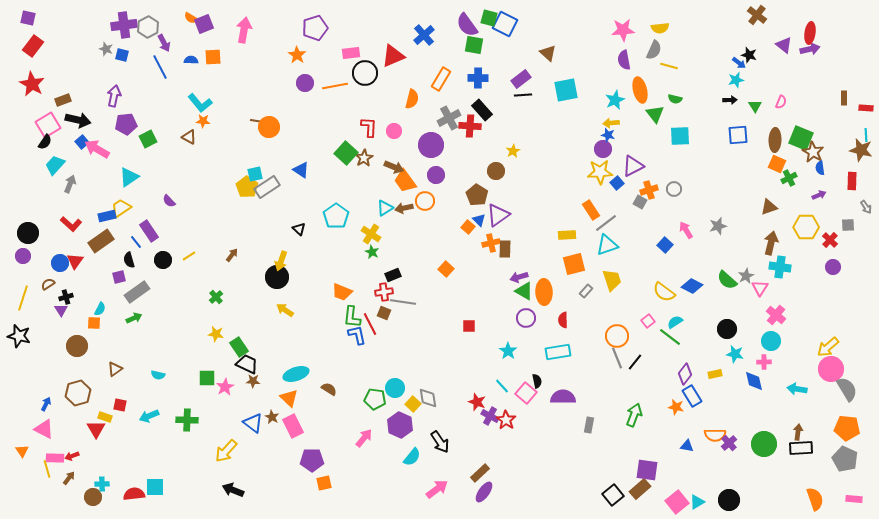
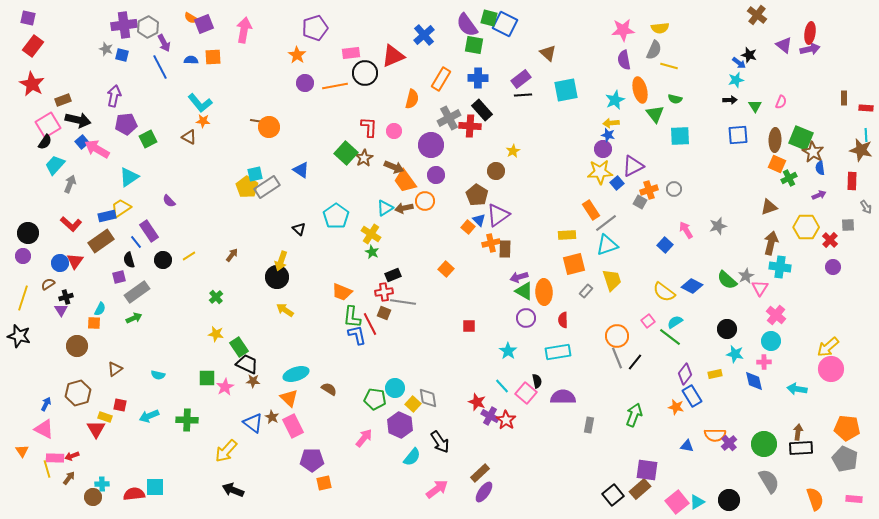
gray semicircle at (847, 389): moved 78 px left, 92 px down
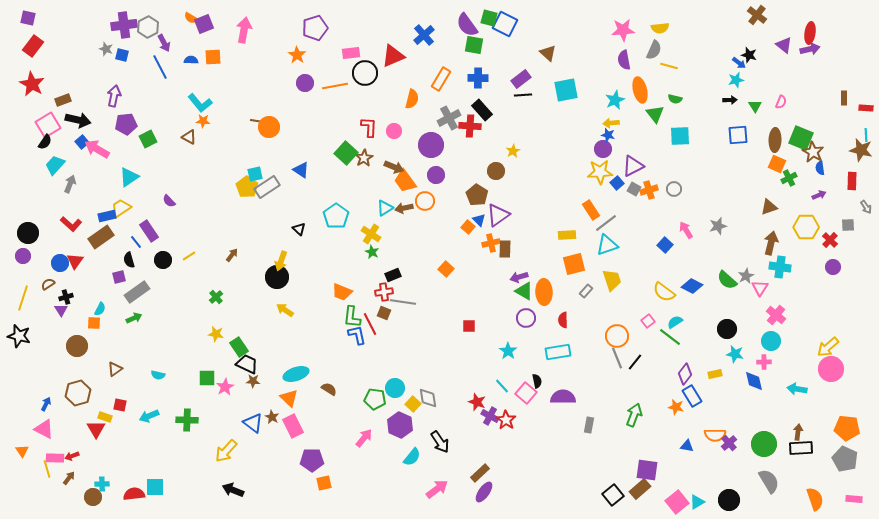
gray square at (640, 202): moved 6 px left, 13 px up
brown rectangle at (101, 241): moved 4 px up
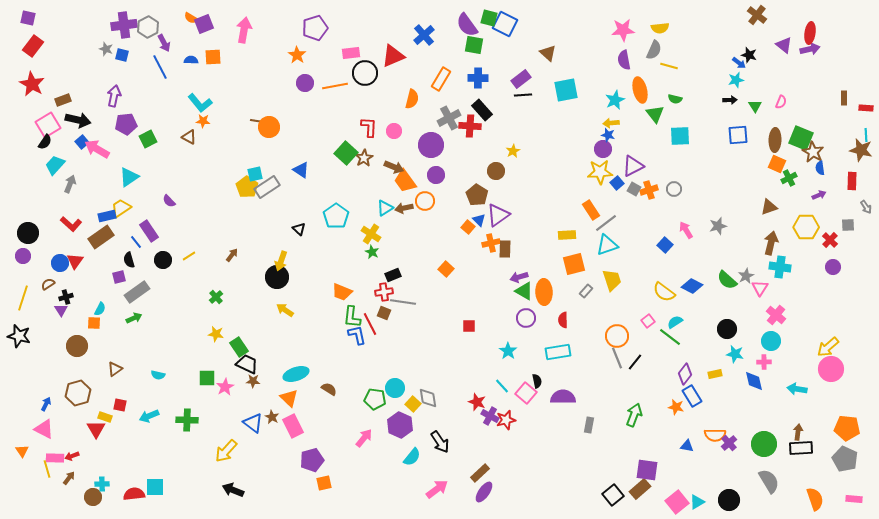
red star at (506, 420): rotated 24 degrees clockwise
purple pentagon at (312, 460): rotated 15 degrees counterclockwise
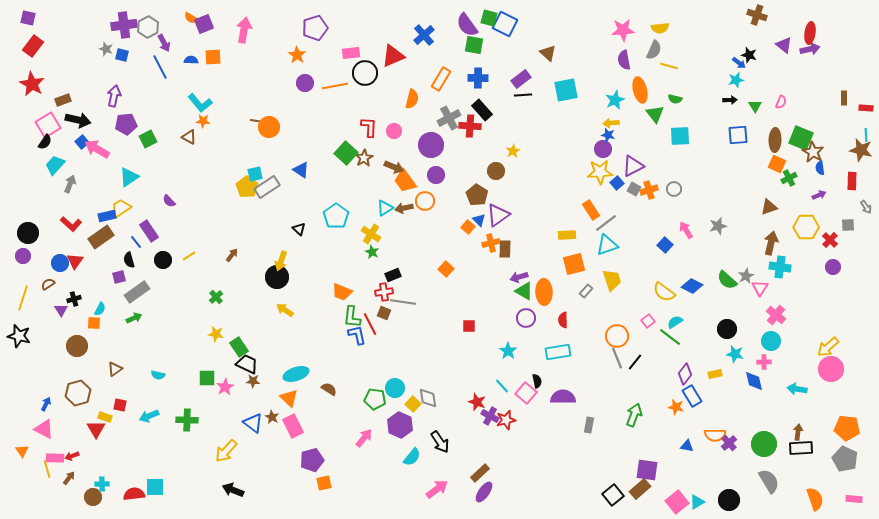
brown cross at (757, 15): rotated 18 degrees counterclockwise
black cross at (66, 297): moved 8 px right, 2 px down
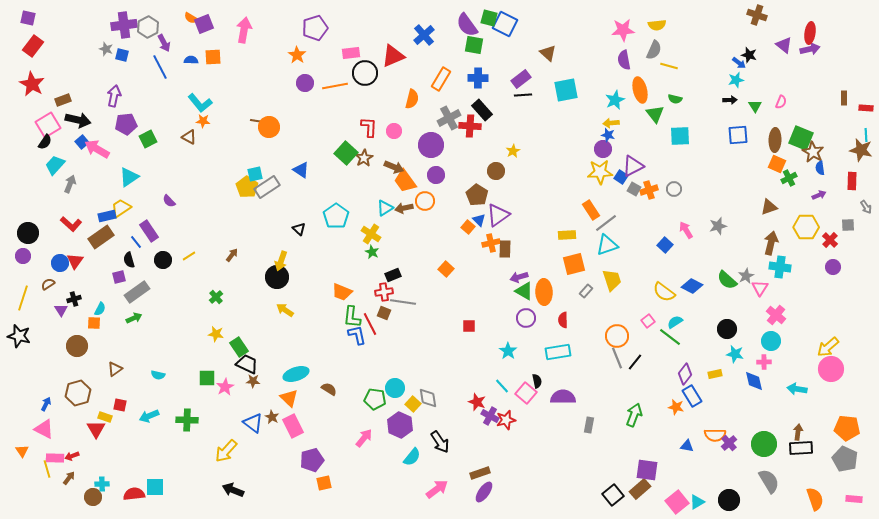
yellow semicircle at (660, 28): moved 3 px left, 3 px up
blue square at (617, 183): moved 4 px right, 6 px up; rotated 16 degrees counterclockwise
brown rectangle at (480, 473): rotated 24 degrees clockwise
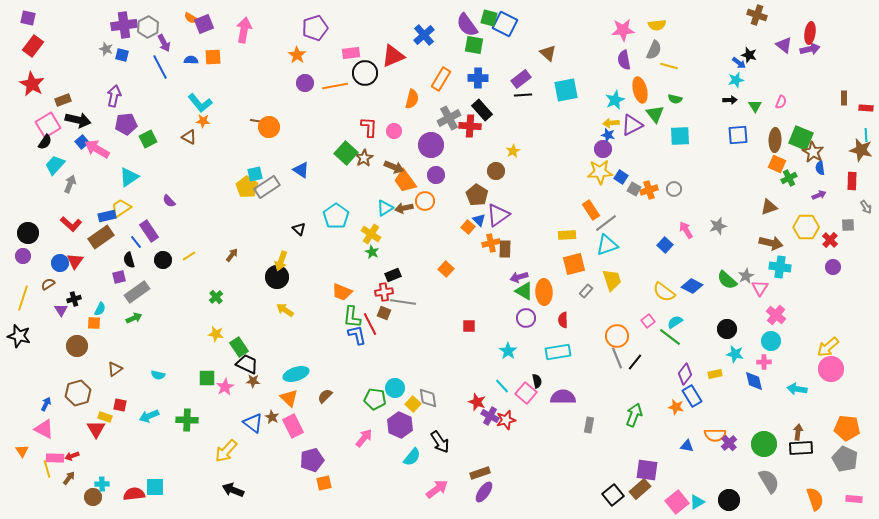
purple triangle at (633, 166): moved 1 px left, 41 px up
brown arrow at (771, 243): rotated 90 degrees clockwise
brown semicircle at (329, 389): moved 4 px left, 7 px down; rotated 77 degrees counterclockwise
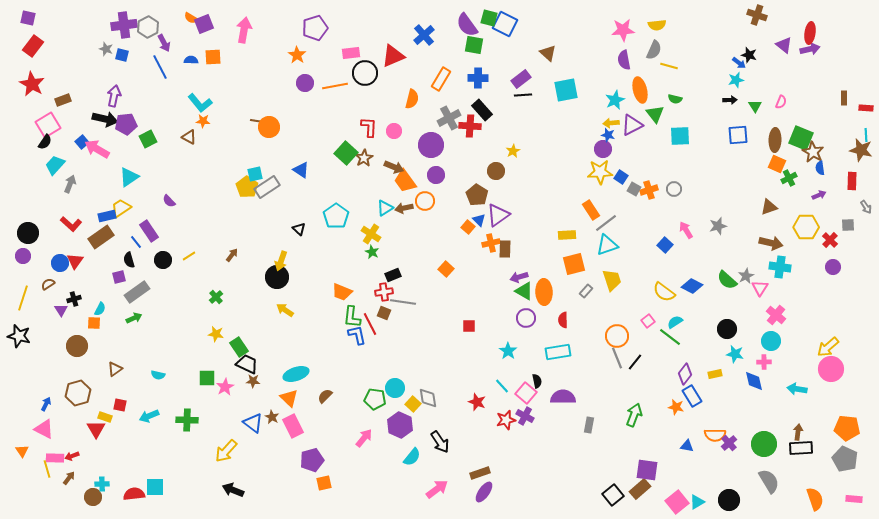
black arrow at (78, 120): moved 27 px right, 1 px up
purple cross at (490, 416): moved 35 px right
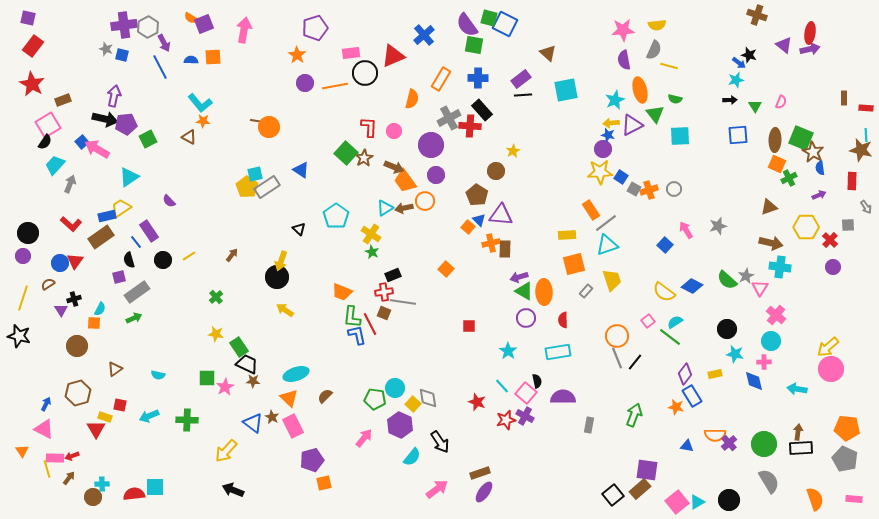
purple triangle at (498, 215): moved 3 px right; rotated 40 degrees clockwise
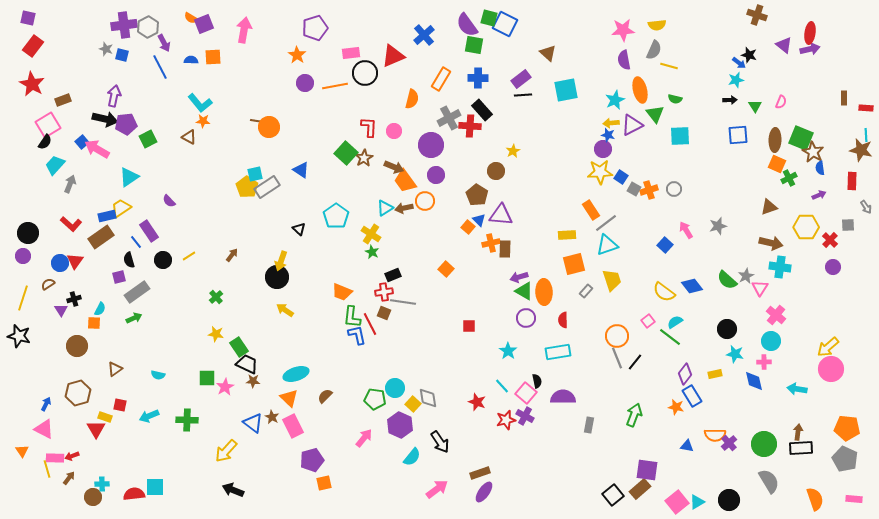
blue diamond at (692, 286): rotated 25 degrees clockwise
